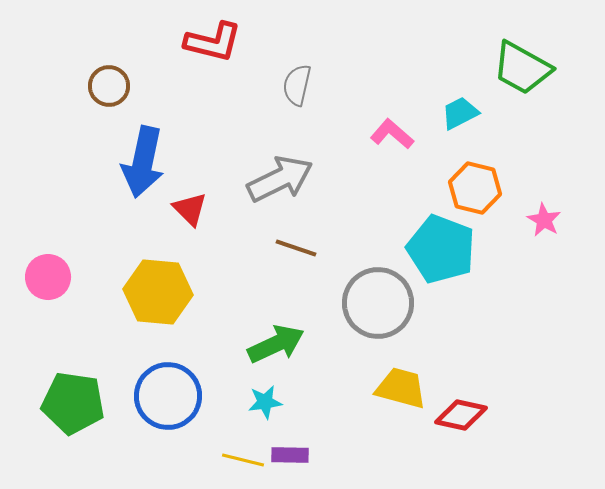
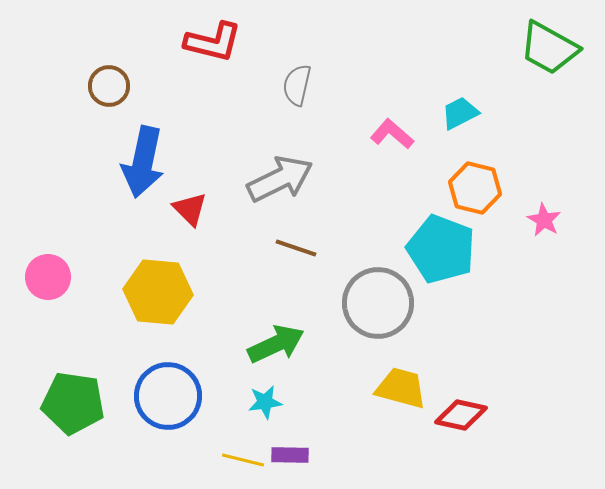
green trapezoid: moved 27 px right, 20 px up
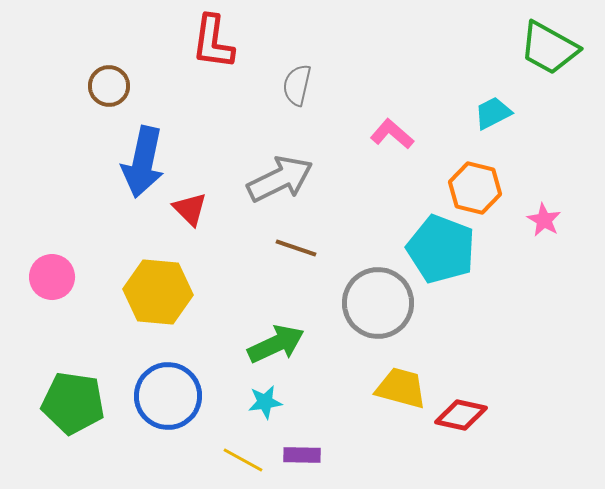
red L-shape: rotated 84 degrees clockwise
cyan trapezoid: moved 33 px right
pink circle: moved 4 px right
purple rectangle: moved 12 px right
yellow line: rotated 15 degrees clockwise
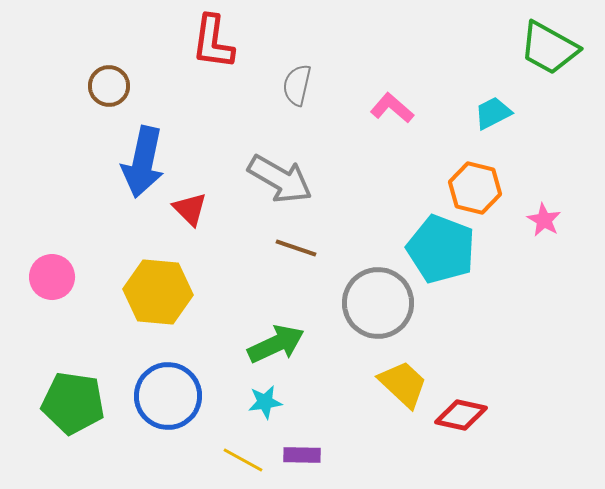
pink L-shape: moved 26 px up
gray arrow: rotated 56 degrees clockwise
yellow trapezoid: moved 2 px right, 4 px up; rotated 28 degrees clockwise
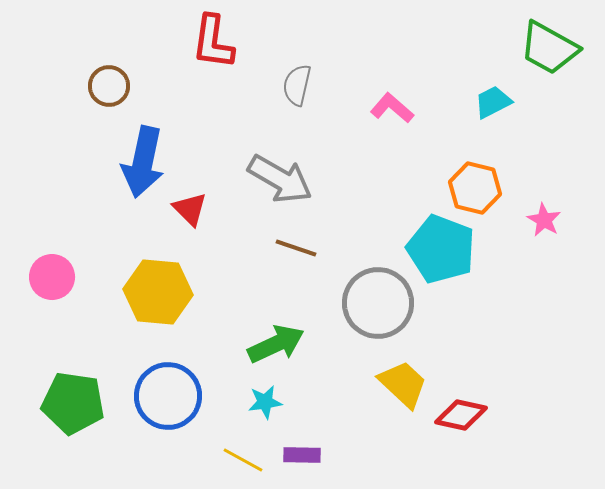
cyan trapezoid: moved 11 px up
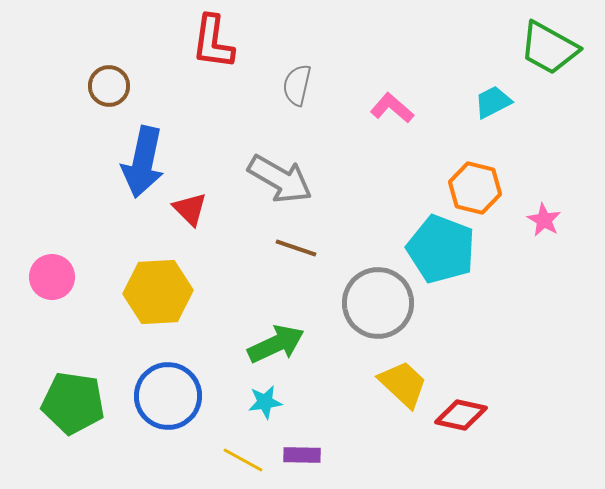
yellow hexagon: rotated 8 degrees counterclockwise
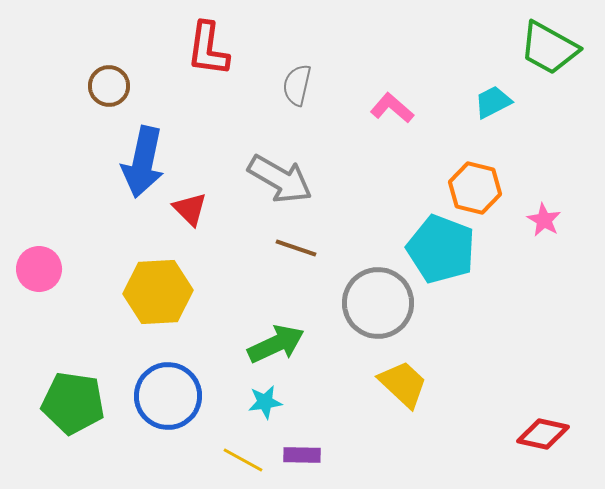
red L-shape: moved 5 px left, 7 px down
pink circle: moved 13 px left, 8 px up
red diamond: moved 82 px right, 19 px down
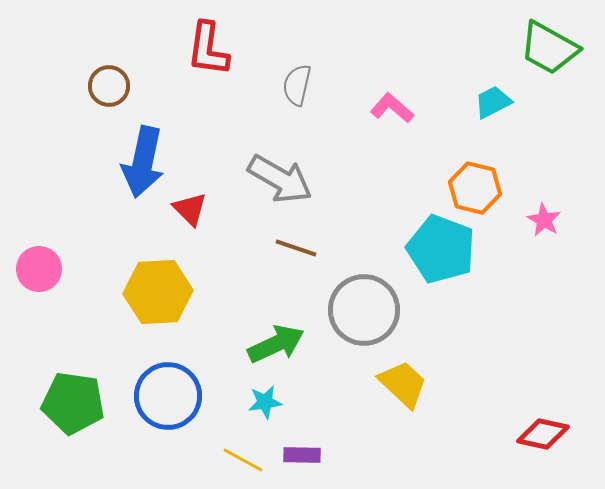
gray circle: moved 14 px left, 7 px down
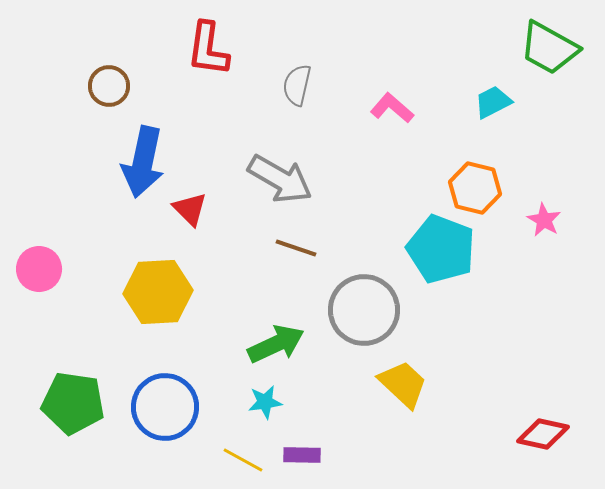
blue circle: moved 3 px left, 11 px down
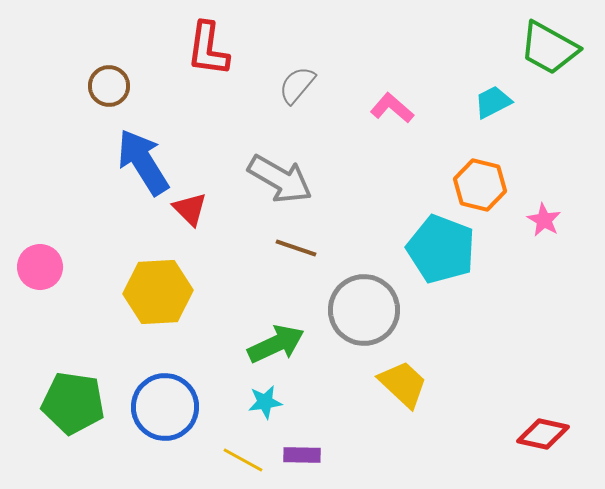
gray semicircle: rotated 27 degrees clockwise
blue arrow: rotated 136 degrees clockwise
orange hexagon: moved 5 px right, 3 px up
pink circle: moved 1 px right, 2 px up
